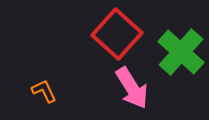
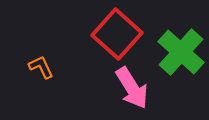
orange L-shape: moved 3 px left, 24 px up
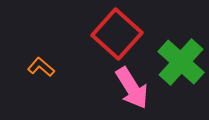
green cross: moved 10 px down
orange L-shape: rotated 24 degrees counterclockwise
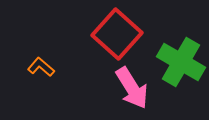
green cross: rotated 12 degrees counterclockwise
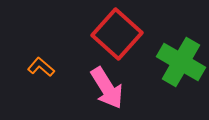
pink arrow: moved 25 px left
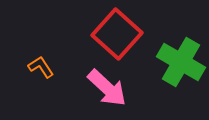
orange L-shape: rotated 16 degrees clockwise
pink arrow: rotated 15 degrees counterclockwise
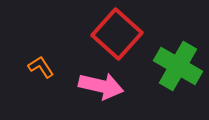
green cross: moved 3 px left, 4 px down
pink arrow: moved 6 px left, 2 px up; rotated 30 degrees counterclockwise
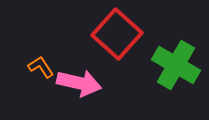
green cross: moved 2 px left, 1 px up
pink arrow: moved 22 px left, 3 px up
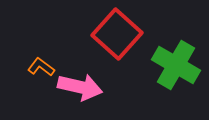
orange L-shape: rotated 20 degrees counterclockwise
pink arrow: moved 1 px right, 4 px down
